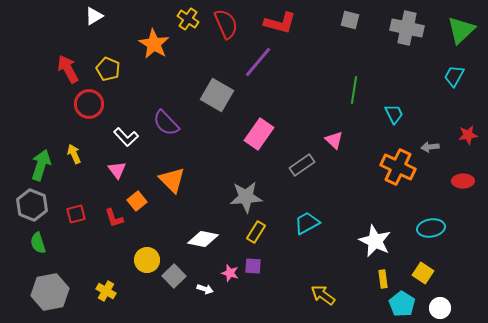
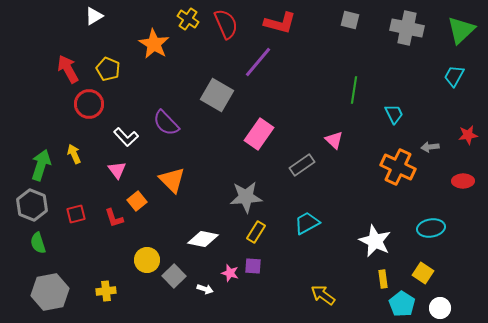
yellow cross at (106, 291): rotated 36 degrees counterclockwise
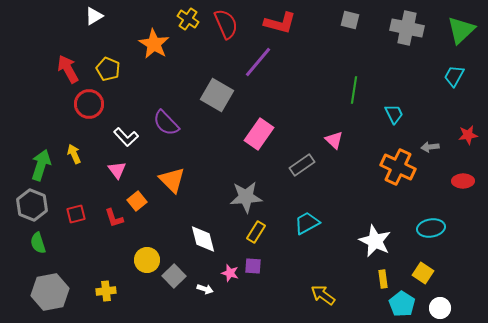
white diamond at (203, 239): rotated 64 degrees clockwise
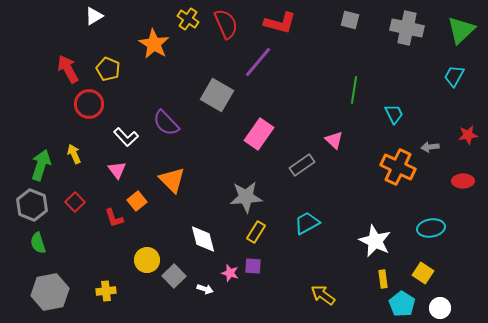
red square at (76, 214): moved 1 px left, 12 px up; rotated 30 degrees counterclockwise
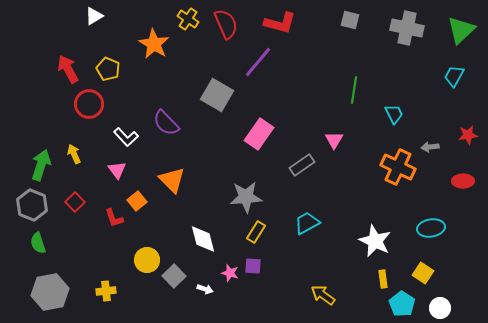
pink triangle at (334, 140): rotated 18 degrees clockwise
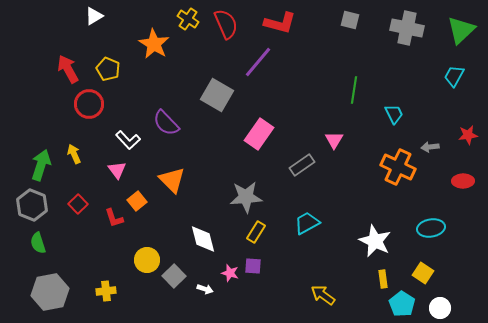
white L-shape at (126, 137): moved 2 px right, 3 px down
red square at (75, 202): moved 3 px right, 2 px down
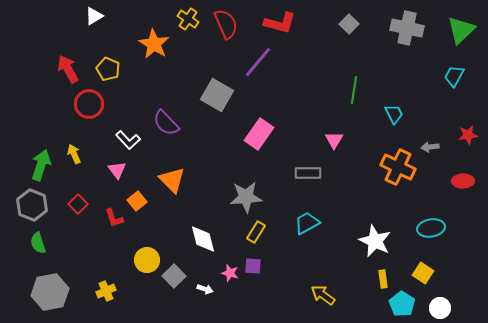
gray square at (350, 20): moved 1 px left, 4 px down; rotated 30 degrees clockwise
gray rectangle at (302, 165): moved 6 px right, 8 px down; rotated 35 degrees clockwise
yellow cross at (106, 291): rotated 18 degrees counterclockwise
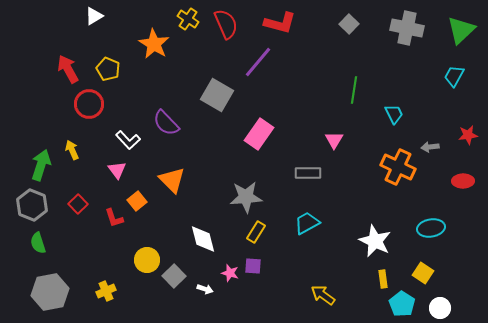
yellow arrow at (74, 154): moved 2 px left, 4 px up
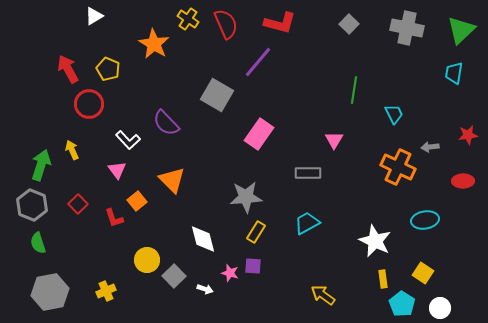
cyan trapezoid at (454, 76): moved 3 px up; rotated 20 degrees counterclockwise
cyan ellipse at (431, 228): moved 6 px left, 8 px up
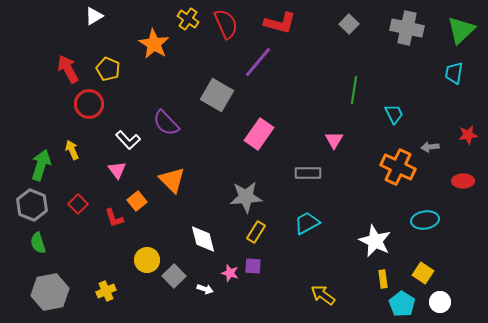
white circle at (440, 308): moved 6 px up
